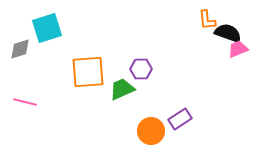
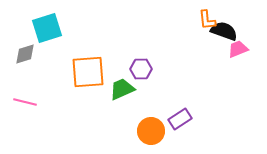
black semicircle: moved 4 px left, 2 px up
gray diamond: moved 5 px right, 5 px down
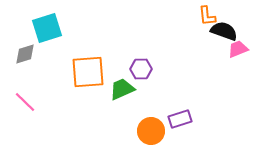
orange L-shape: moved 4 px up
pink line: rotated 30 degrees clockwise
purple rectangle: rotated 15 degrees clockwise
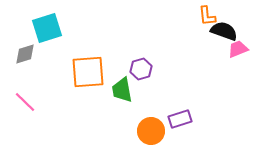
purple hexagon: rotated 15 degrees counterclockwise
green trapezoid: moved 1 px down; rotated 76 degrees counterclockwise
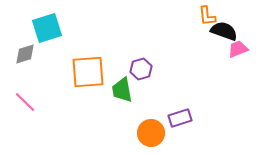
purple rectangle: moved 1 px up
orange circle: moved 2 px down
